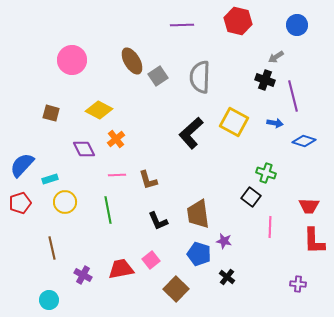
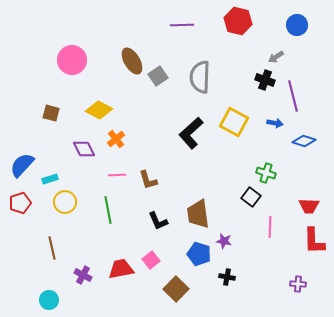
black cross at (227, 277): rotated 28 degrees counterclockwise
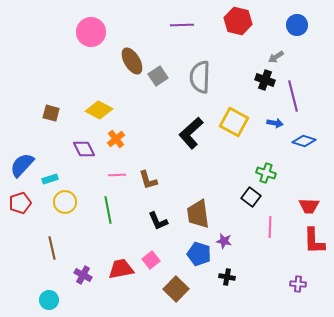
pink circle at (72, 60): moved 19 px right, 28 px up
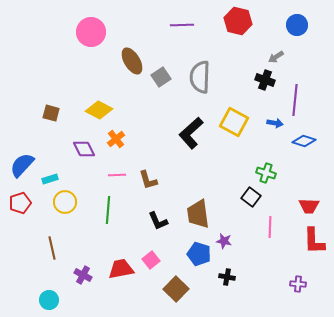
gray square at (158, 76): moved 3 px right, 1 px down
purple line at (293, 96): moved 2 px right, 4 px down; rotated 20 degrees clockwise
green line at (108, 210): rotated 16 degrees clockwise
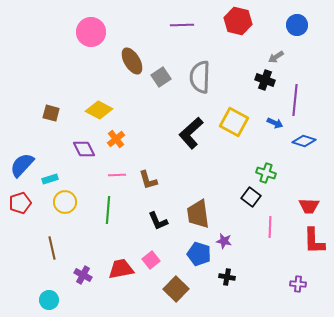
blue arrow at (275, 123): rotated 14 degrees clockwise
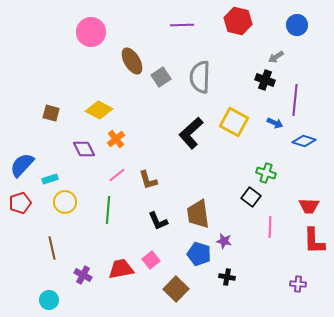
pink line at (117, 175): rotated 36 degrees counterclockwise
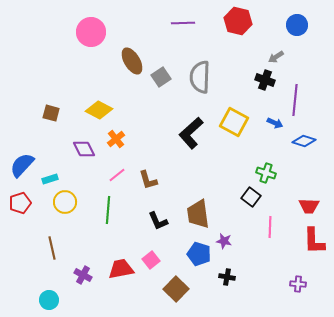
purple line at (182, 25): moved 1 px right, 2 px up
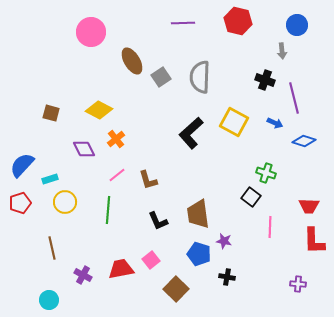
gray arrow at (276, 57): moved 6 px right, 6 px up; rotated 63 degrees counterclockwise
purple line at (295, 100): moved 1 px left, 2 px up; rotated 20 degrees counterclockwise
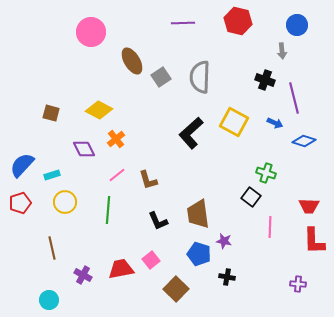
cyan rectangle at (50, 179): moved 2 px right, 4 px up
